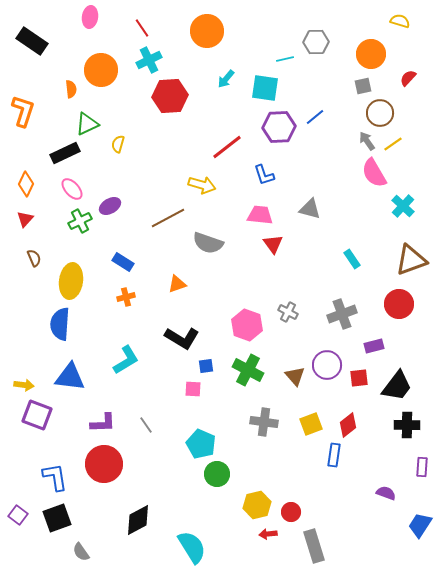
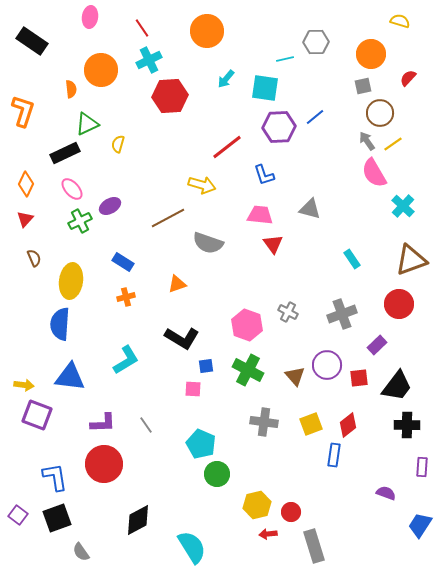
purple rectangle at (374, 346): moved 3 px right, 1 px up; rotated 30 degrees counterclockwise
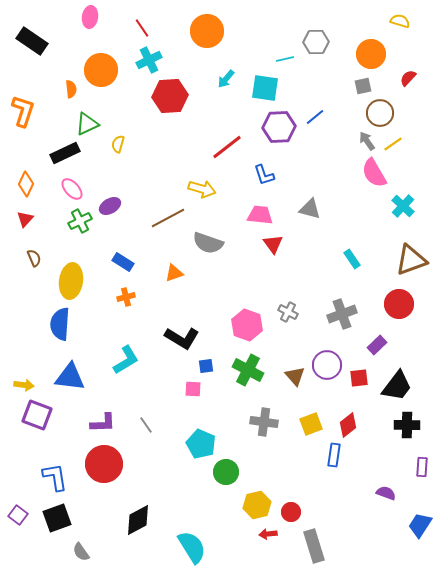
yellow arrow at (202, 185): moved 4 px down
orange triangle at (177, 284): moved 3 px left, 11 px up
green circle at (217, 474): moved 9 px right, 2 px up
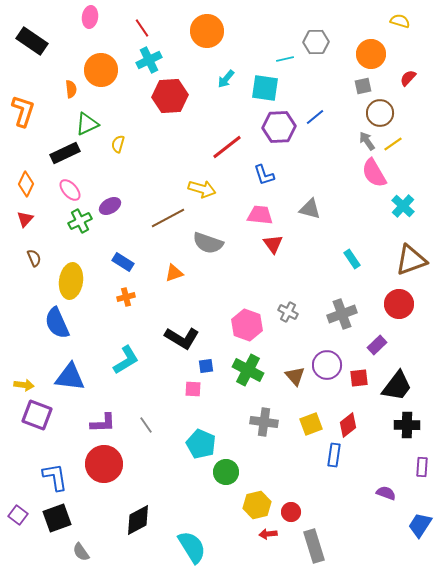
pink ellipse at (72, 189): moved 2 px left, 1 px down
blue semicircle at (60, 324): moved 3 px left, 1 px up; rotated 28 degrees counterclockwise
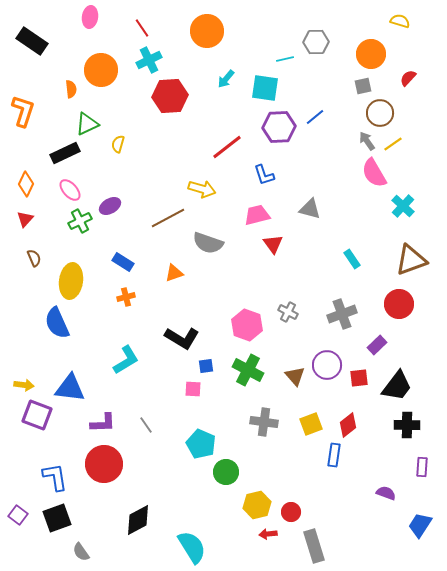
pink trapezoid at (260, 215): moved 3 px left; rotated 20 degrees counterclockwise
blue triangle at (70, 377): moved 11 px down
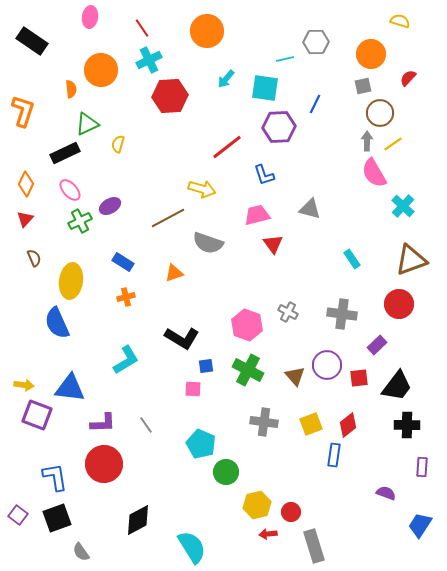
blue line at (315, 117): moved 13 px up; rotated 24 degrees counterclockwise
gray arrow at (367, 141): rotated 36 degrees clockwise
gray cross at (342, 314): rotated 28 degrees clockwise
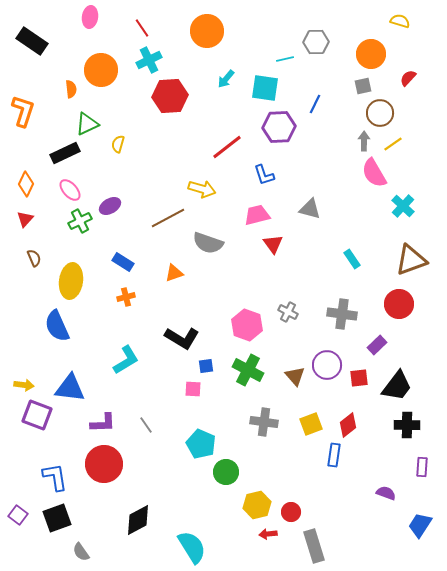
gray arrow at (367, 141): moved 3 px left
blue semicircle at (57, 323): moved 3 px down
